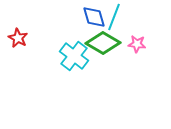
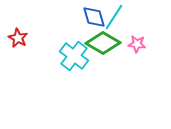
cyan line: rotated 12 degrees clockwise
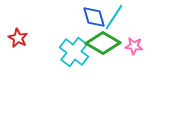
pink star: moved 3 px left, 2 px down
cyan cross: moved 4 px up
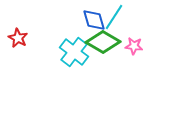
blue diamond: moved 3 px down
green diamond: moved 1 px up
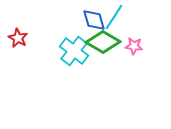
cyan cross: moved 1 px up
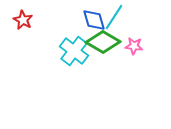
red star: moved 5 px right, 18 px up
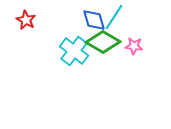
red star: moved 3 px right
